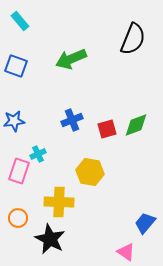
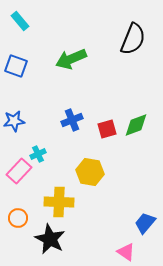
pink rectangle: rotated 25 degrees clockwise
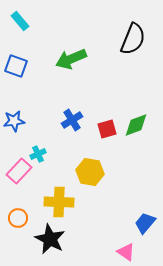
blue cross: rotated 10 degrees counterclockwise
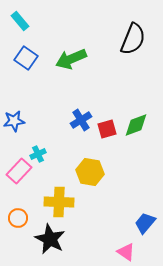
blue square: moved 10 px right, 8 px up; rotated 15 degrees clockwise
blue cross: moved 9 px right
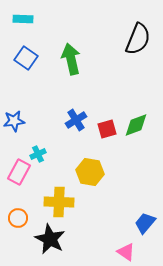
cyan rectangle: moved 3 px right, 2 px up; rotated 48 degrees counterclockwise
black semicircle: moved 5 px right
green arrow: rotated 100 degrees clockwise
blue cross: moved 5 px left
pink rectangle: moved 1 px down; rotated 15 degrees counterclockwise
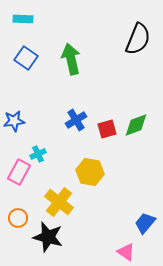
yellow cross: rotated 36 degrees clockwise
black star: moved 2 px left, 2 px up; rotated 12 degrees counterclockwise
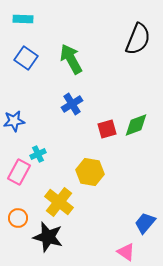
green arrow: rotated 16 degrees counterclockwise
blue cross: moved 4 px left, 16 px up
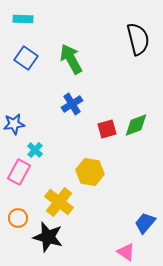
black semicircle: rotated 36 degrees counterclockwise
blue star: moved 3 px down
cyan cross: moved 3 px left, 4 px up; rotated 21 degrees counterclockwise
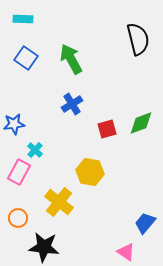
green diamond: moved 5 px right, 2 px up
black star: moved 4 px left, 10 px down; rotated 8 degrees counterclockwise
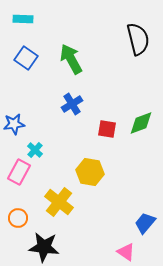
red square: rotated 24 degrees clockwise
